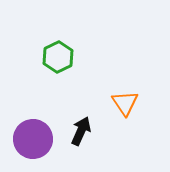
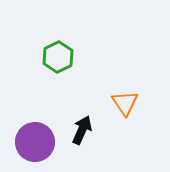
black arrow: moved 1 px right, 1 px up
purple circle: moved 2 px right, 3 px down
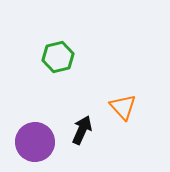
green hexagon: rotated 12 degrees clockwise
orange triangle: moved 2 px left, 4 px down; rotated 8 degrees counterclockwise
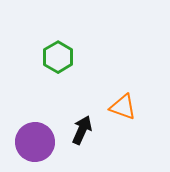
green hexagon: rotated 16 degrees counterclockwise
orange triangle: rotated 28 degrees counterclockwise
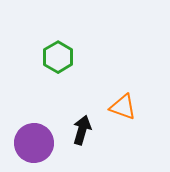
black arrow: rotated 8 degrees counterclockwise
purple circle: moved 1 px left, 1 px down
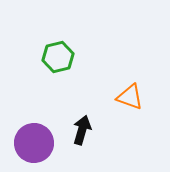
green hexagon: rotated 16 degrees clockwise
orange triangle: moved 7 px right, 10 px up
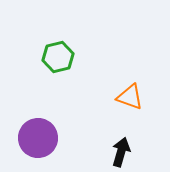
black arrow: moved 39 px right, 22 px down
purple circle: moved 4 px right, 5 px up
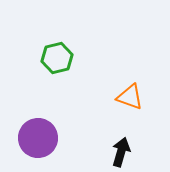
green hexagon: moved 1 px left, 1 px down
